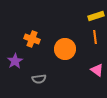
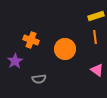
orange cross: moved 1 px left, 1 px down
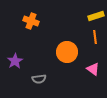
orange cross: moved 19 px up
orange circle: moved 2 px right, 3 px down
pink triangle: moved 4 px left, 1 px up
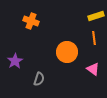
orange line: moved 1 px left, 1 px down
gray semicircle: rotated 64 degrees counterclockwise
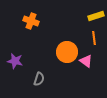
purple star: rotated 28 degrees counterclockwise
pink triangle: moved 7 px left, 8 px up
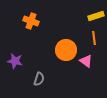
orange circle: moved 1 px left, 2 px up
